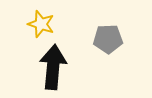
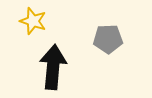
yellow star: moved 8 px left, 3 px up
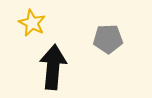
yellow star: moved 1 px left, 2 px down; rotated 8 degrees clockwise
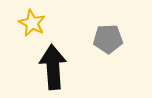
black arrow: rotated 9 degrees counterclockwise
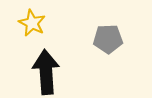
black arrow: moved 7 px left, 5 px down
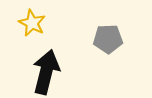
black arrow: rotated 18 degrees clockwise
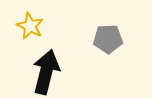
yellow star: moved 2 px left, 3 px down
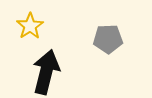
yellow star: rotated 12 degrees clockwise
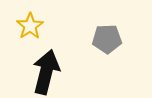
gray pentagon: moved 1 px left
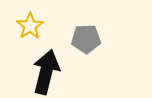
gray pentagon: moved 21 px left
